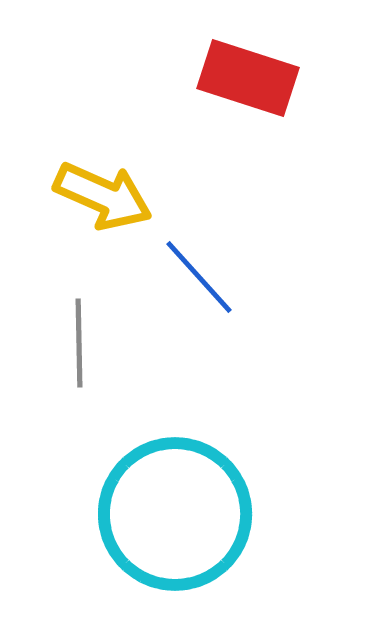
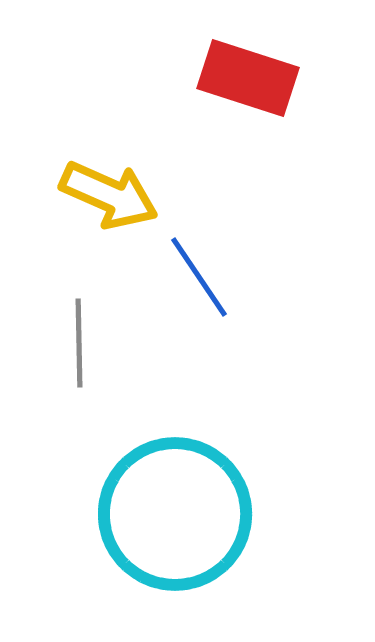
yellow arrow: moved 6 px right, 1 px up
blue line: rotated 8 degrees clockwise
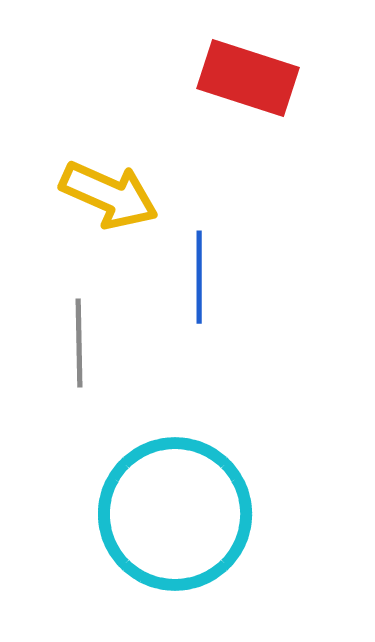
blue line: rotated 34 degrees clockwise
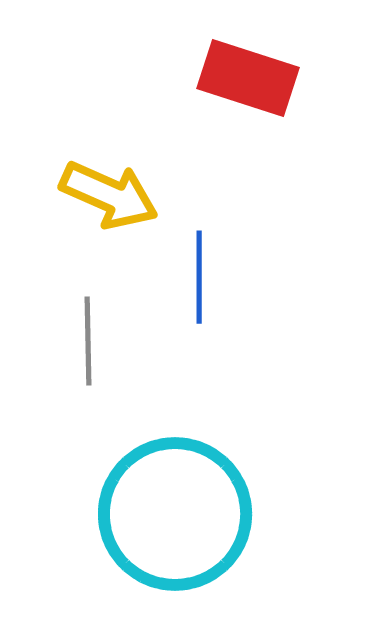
gray line: moved 9 px right, 2 px up
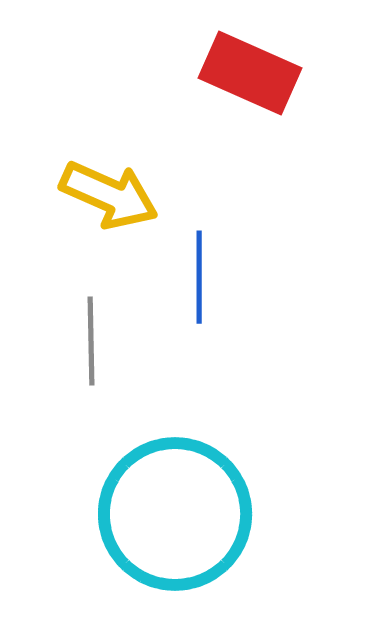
red rectangle: moved 2 px right, 5 px up; rotated 6 degrees clockwise
gray line: moved 3 px right
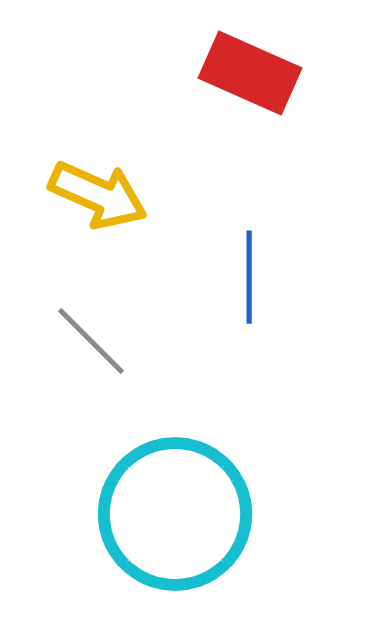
yellow arrow: moved 11 px left
blue line: moved 50 px right
gray line: rotated 44 degrees counterclockwise
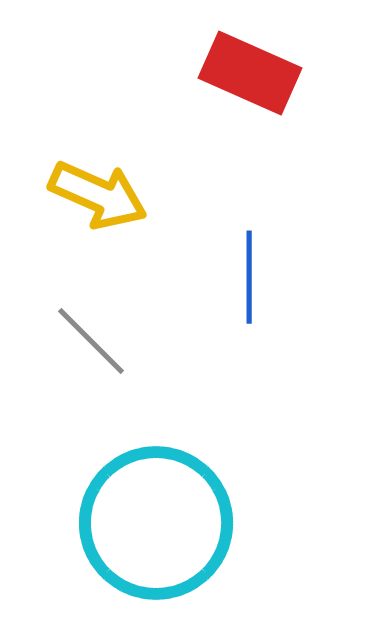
cyan circle: moved 19 px left, 9 px down
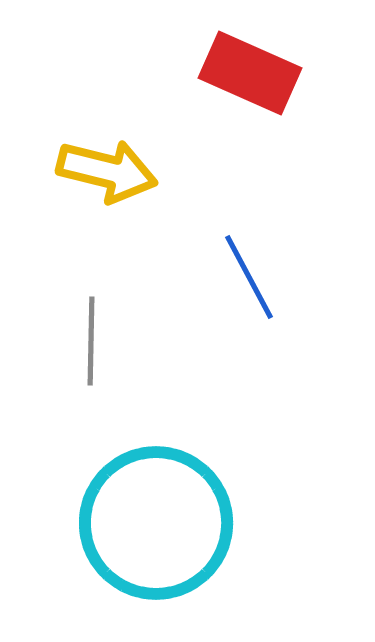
yellow arrow: moved 9 px right, 24 px up; rotated 10 degrees counterclockwise
blue line: rotated 28 degrees counterclockwise
gray line: rotated 46 degrees clockwise
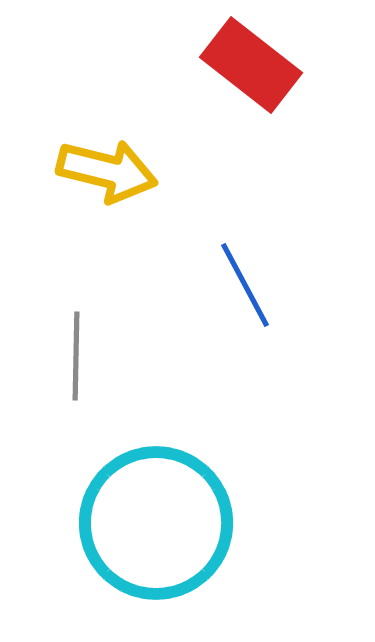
red rectangle: moved 1 px right, 8 px up; rotated 14 degrees clockwise
blue line: moved 4 px left, 8 px down
gray line: moved 15 px left, 15 px down
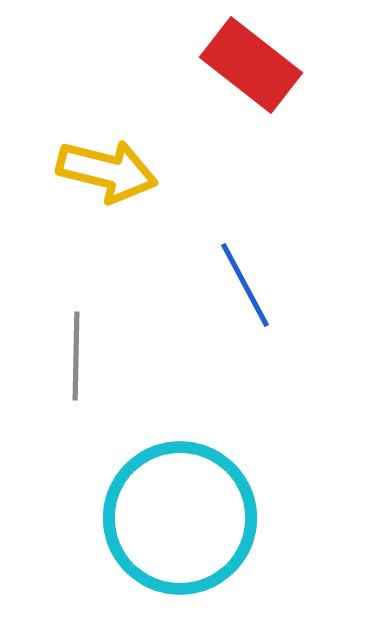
cyan circle: moved 24 px right, 5 px up
